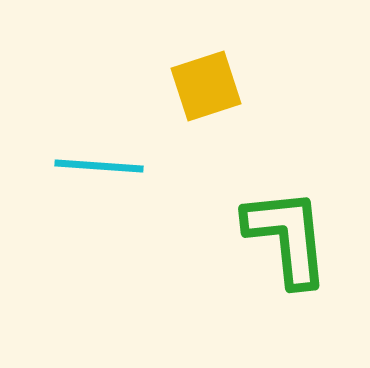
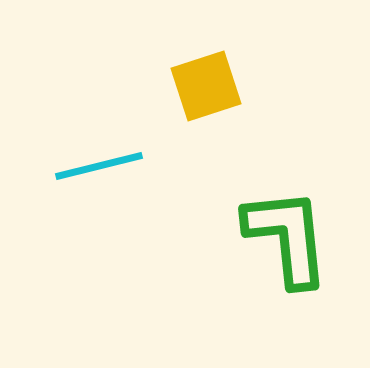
cyan line: rotated 18 degrees counterclockwise
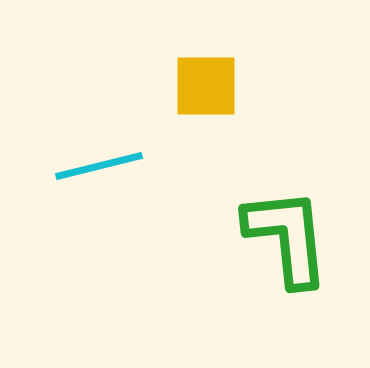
yellow square: rotated 18 degrees clockwise
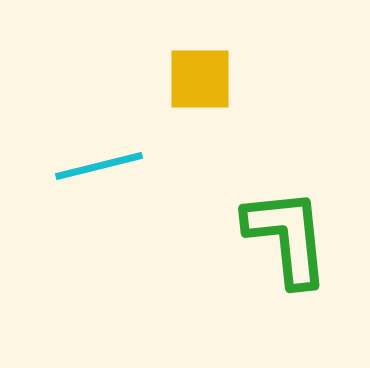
yellow square: moved 6 px left, 7 px up
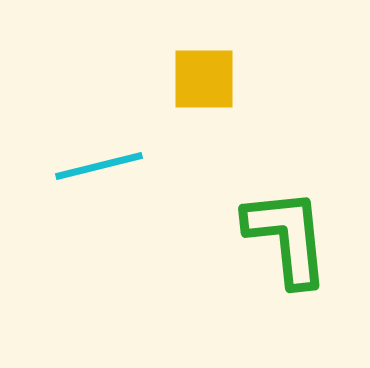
yellow square: moved 4 px right
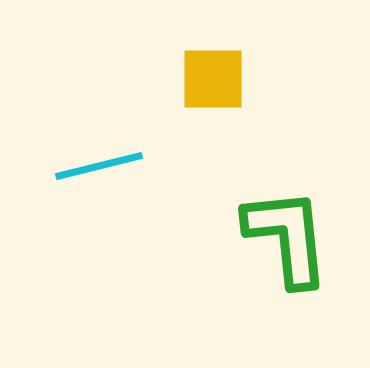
yellow square: moved 9 px right
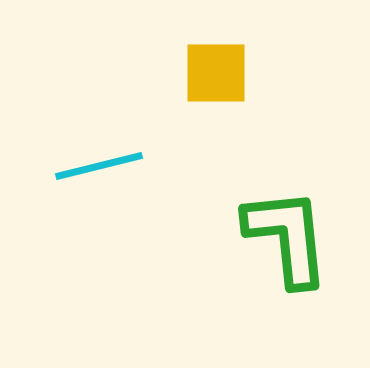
yellow square: moved 3 px right, 6 px up
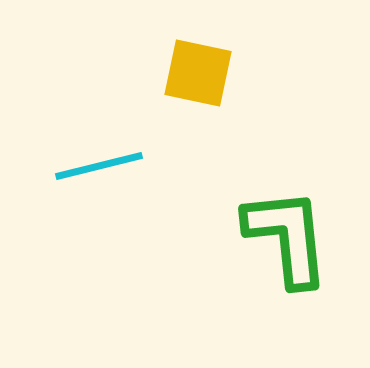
yellow square: moved 18 px left; rotated 12 degrees clockwise
